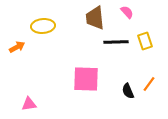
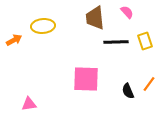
orange arrow: moved 3 px left, 7 px up
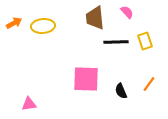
orange arrow: moved 17 px up
black semicircle: moved 7 px left
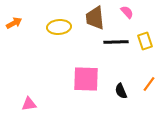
yellow ellipse: moved 16 px right, 1 px down
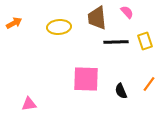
brown trapezoid: moved 2 px right
